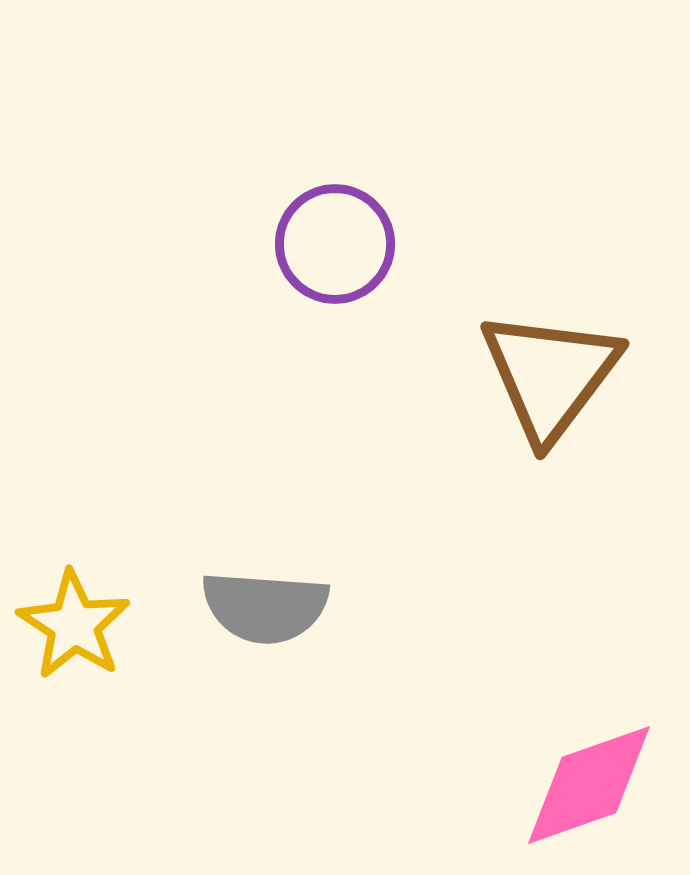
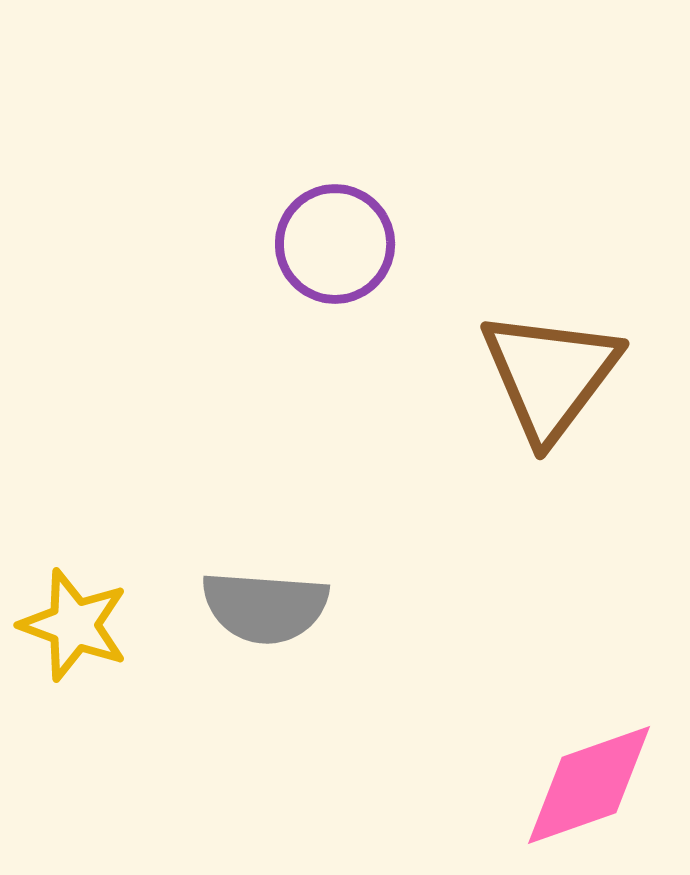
yellow star: rotated 13 degrees counterclockwise
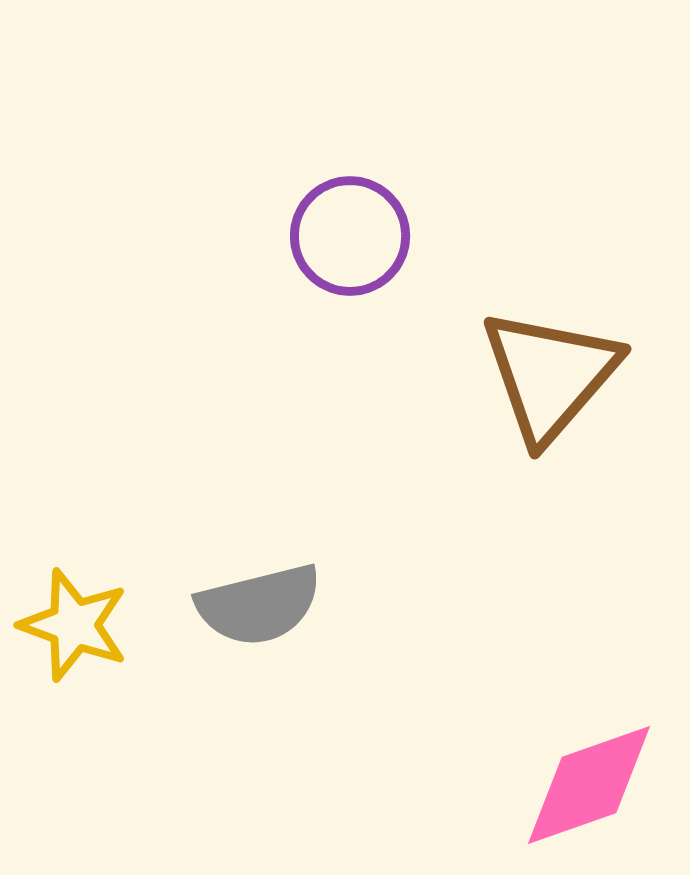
purple circle: moved 15 px right, 8 px up
brown triangle: rotated 4 degrees clockwise
gray semicircle: moved 6 px left, 2 px up; rotated 18 degrees counterclockwise
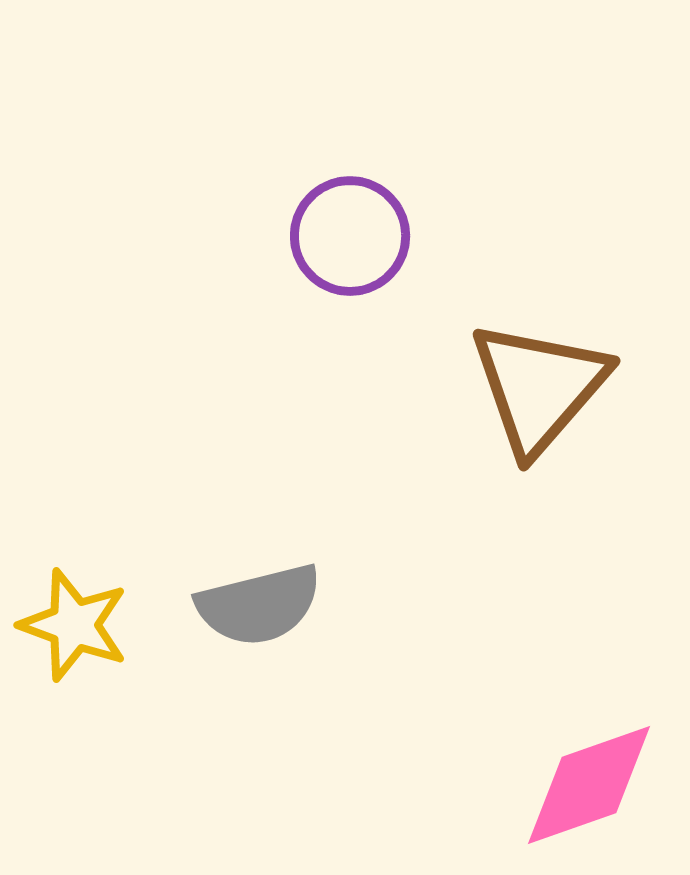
brown triangle: moved 11 px left, 12 px down
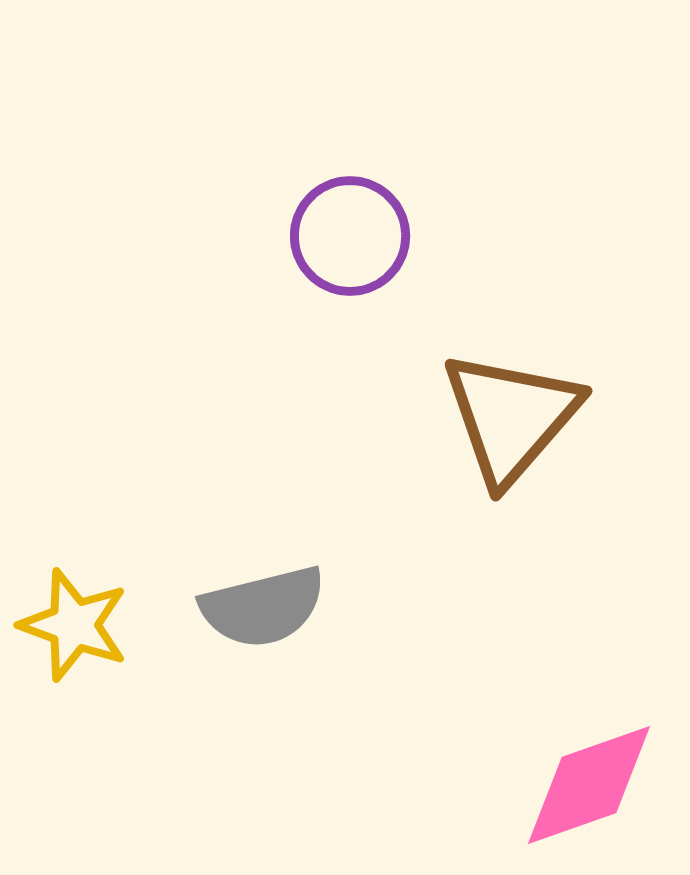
brown triangle: moved 28 px left, 30 px down
gray semicircle: moved 4 px right, 2 px down
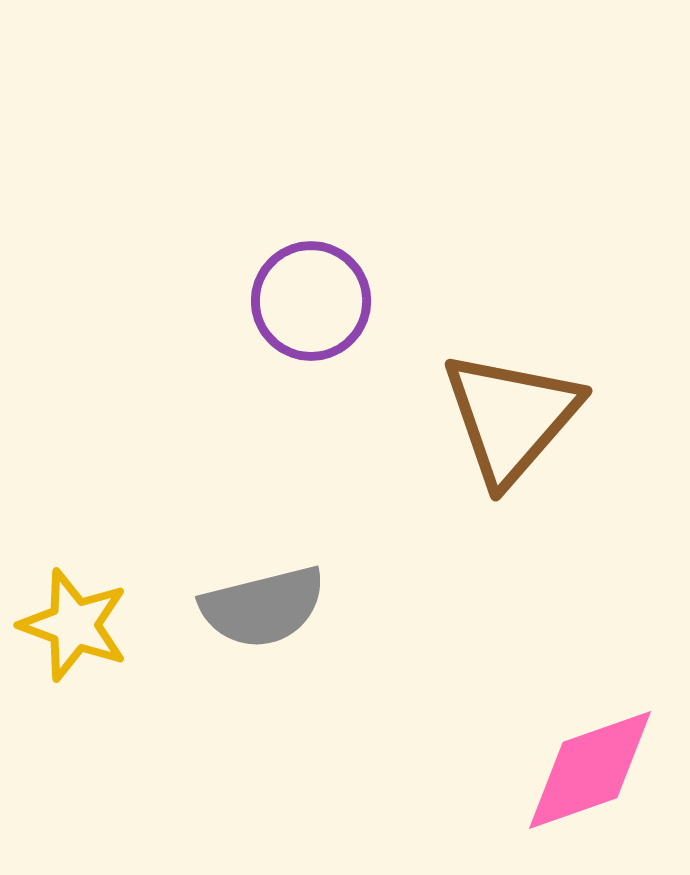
purple circle: moved 39 px left, 65 px down
pink diamond: moved 1 px right, 15 px up
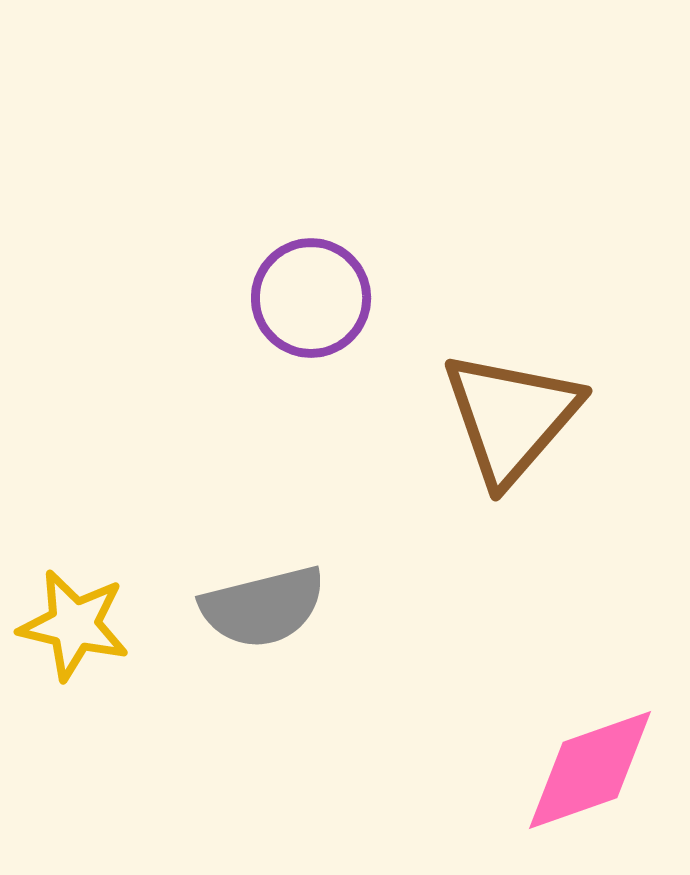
purple circle: moved 3 px up
yellow star: rotated 7 degrees counterclockwise
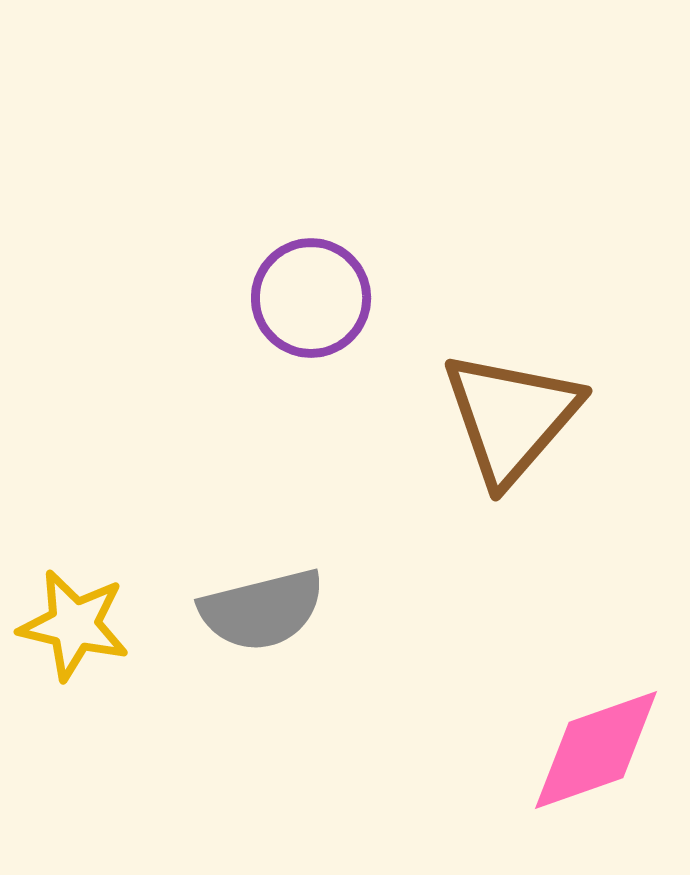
gray semicircle: moved 1 px left, 3 px down
pink diamond: moved 6 px right, 20 px up
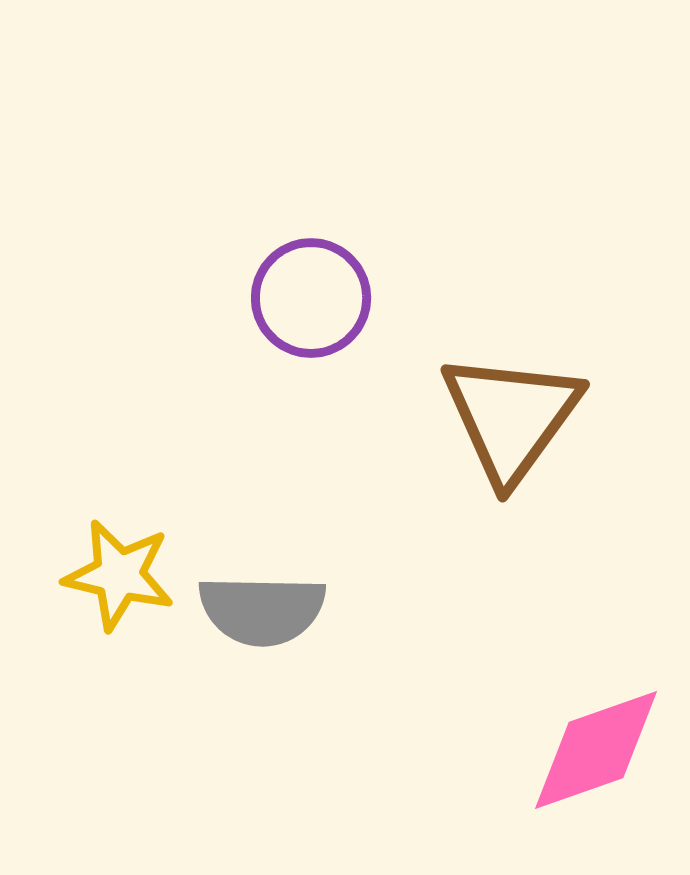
brown triangle: rotated 5 degrees counterclockwise
gray semicircle: rotated 15 degrees clockwise
yellow star: moved 45 px right, 50 px up
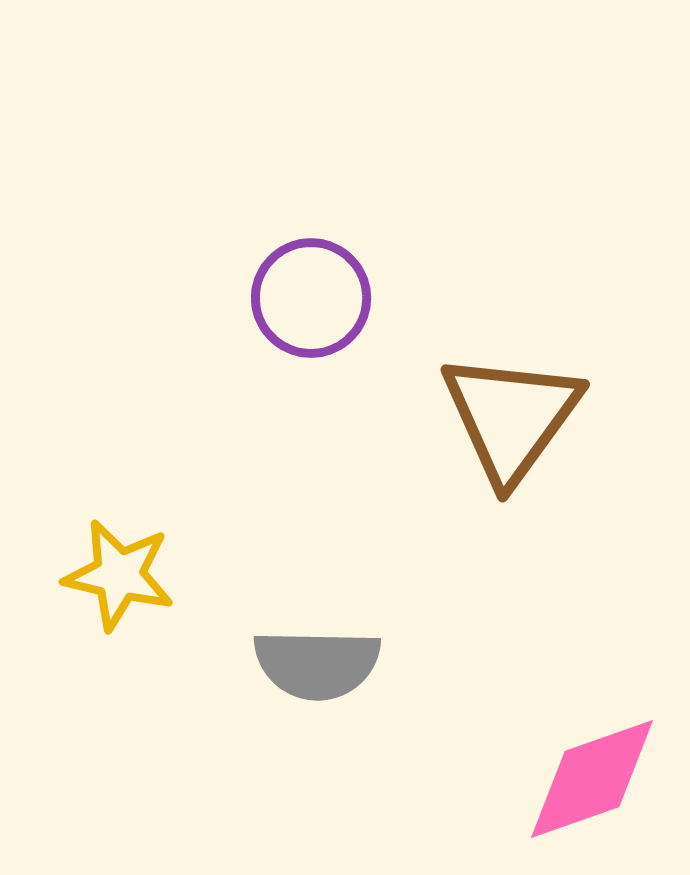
gray semicircle: moved 55 px right, 54 px down
pink diamond: moved 4 px left, 29 px down
